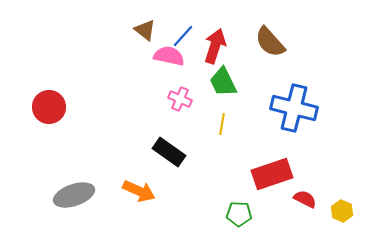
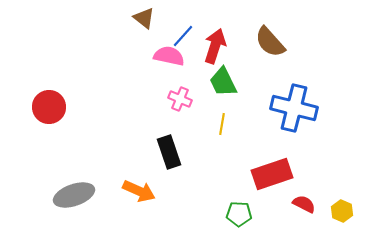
brown triangle: moved 1 px left, 12 px up
black rectangle: rotated 36 degrees clockwise
red semicircle: moved 1 px left, 5 px down
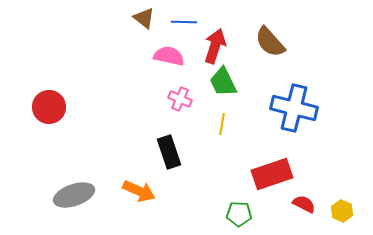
blue line: moved 1 px right, 14 px up; rotated 50 degrees clockwise
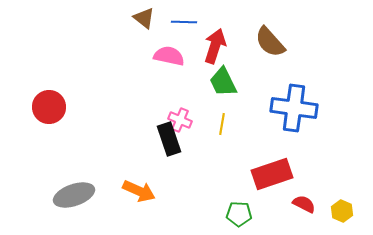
pink cross: moved 21 px down
blue cross: rotated 6 degrees counterclockwise
black rectangle: moved 13 px up
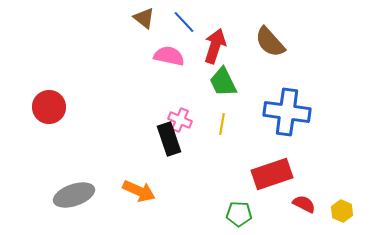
blue line: rotated 45 degrees clockwise
blue cross: moved 7 px left, 4 px down
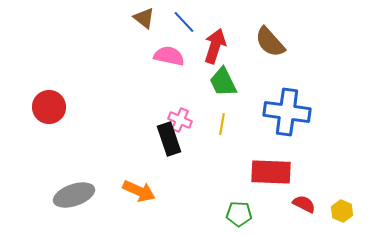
red rectangle: moved 1 px left, 2 px up; rotated 21 degrees clockwise
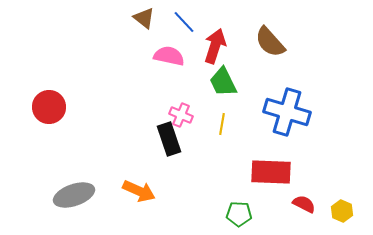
blue cross: rotated 9 degrees clockwise
pink cross: moved 1 px right, 5 px up
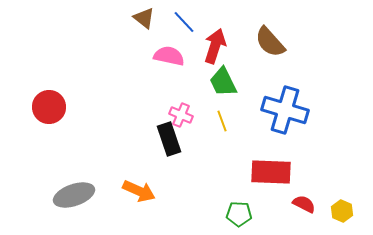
blue cross: moved 2 px left, 2 px up
yellow line: moved 3 px up; rotated 30 degrees counterclockwise
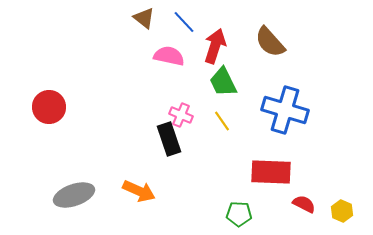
yellow line: rotated 15 degrees counterclockwise
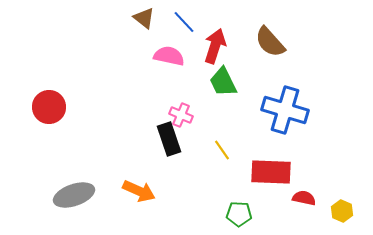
yellow line: moved 29 px down
red semicircle: moved 6 px up; rotated 15 degrees counterclockwise
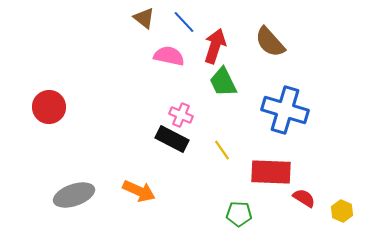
black rectangle: moved 3 px right; rotated 44 degrees counterclockwise
red semicircle: rotated 20 degrees clockwise
